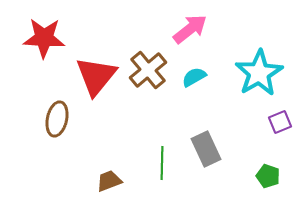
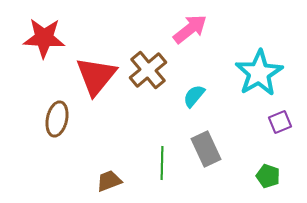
cyan semicircle: moved 19 px down; rotated 20 degrees counterclockwise
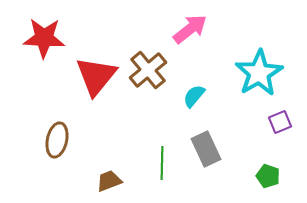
brown ellipse: moved 21 px down
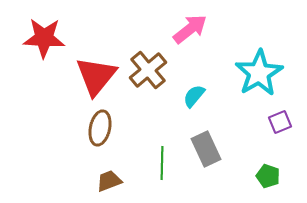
brown ellipse: moved 43 px right, 12 px up
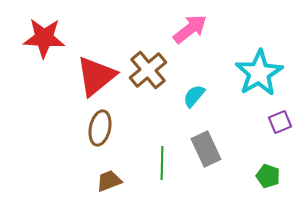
red triangle: rotated 12 degrees clockwise
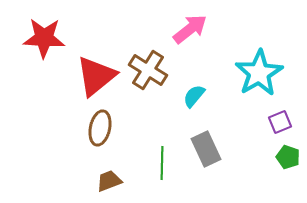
brown cross: rotated 18 degrees counterclockwise
green pentagon: moved 20 px right, 19 px up
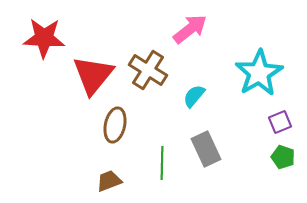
red triangle: moved 3 px left, 1 px up; rotated 12 degrees counterclockwise
brown ellipse: moved 15 px right, 3 px up
green pentagon: moved 5 px left
